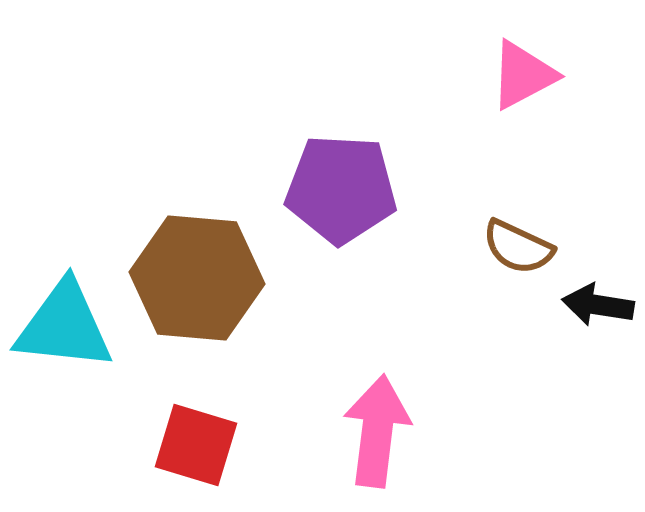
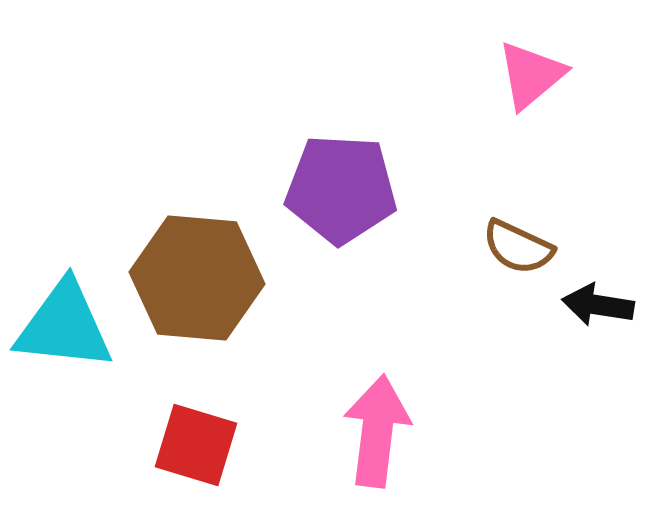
pink triangle: moved 8 px right; rotated 12 degrees counterclockwise
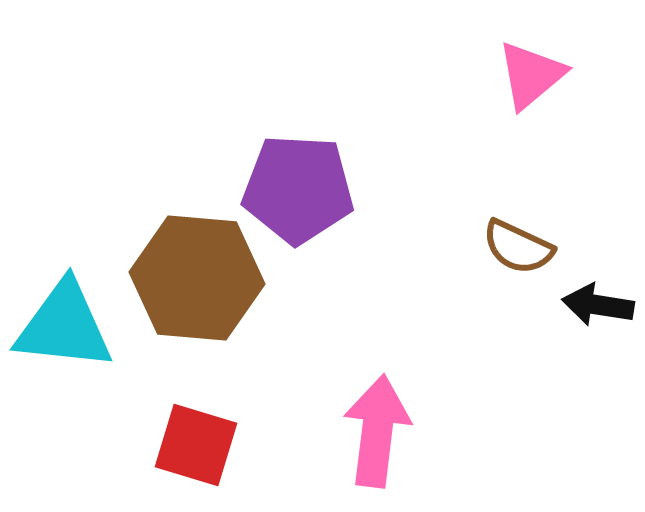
purple pentagon: moved 43 px left
